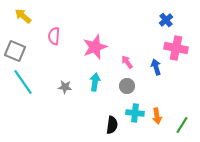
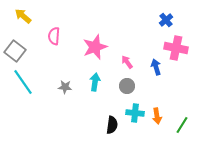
gray square: rotated 15 degrees clockwise
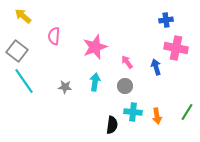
blue cross: rotated 32 degrees clockwise
gray square: moved 2 px right
cyan line: moved 1 px right, 1 px up
gray circle: moved 2 px left
cyan cross: moved 2 px left, 1 px up
green line: moved 5 px right, 13 px up
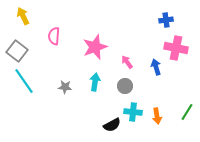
yellow arrow: rotated 24 degrees clockwise
black semicircle: rotated 54 degrees clockwise
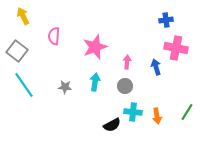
pink arrow: rotated 40 degrees clockwise
cyan line: moved 4 px down
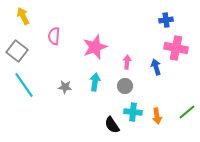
green line: rotated 18 degrees clockwise
black semicircle: rotated 84 degrees clockwise
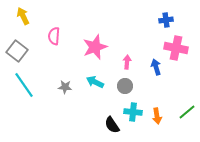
cyan arrow: rotated 72 degrees counterclockwise
